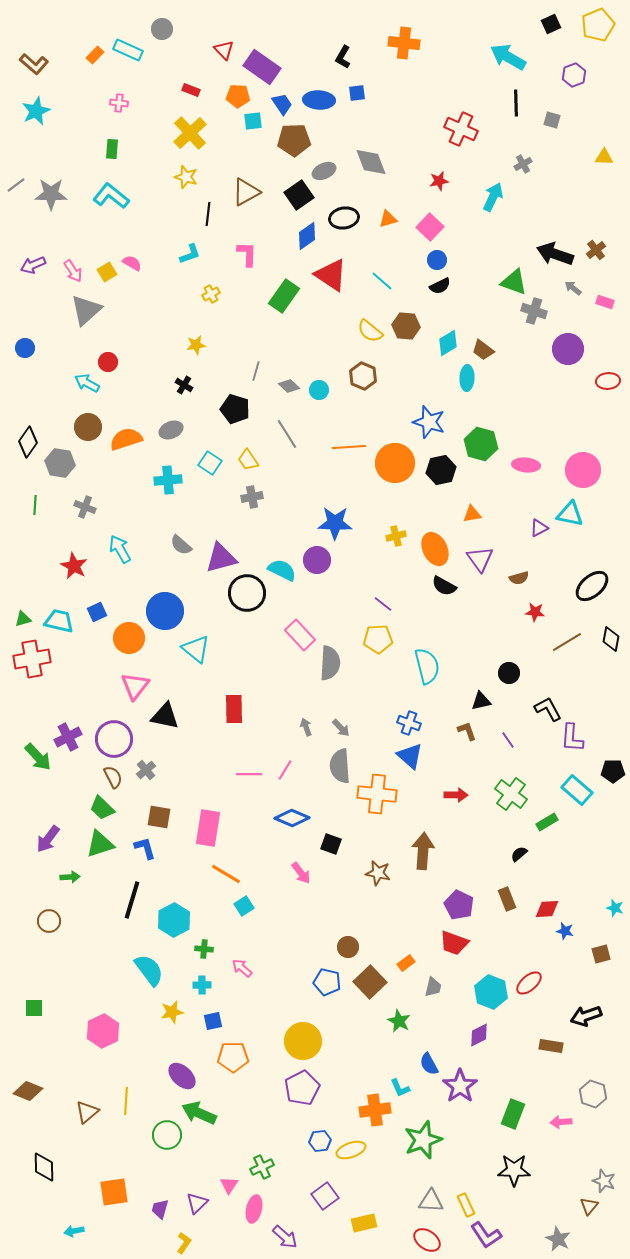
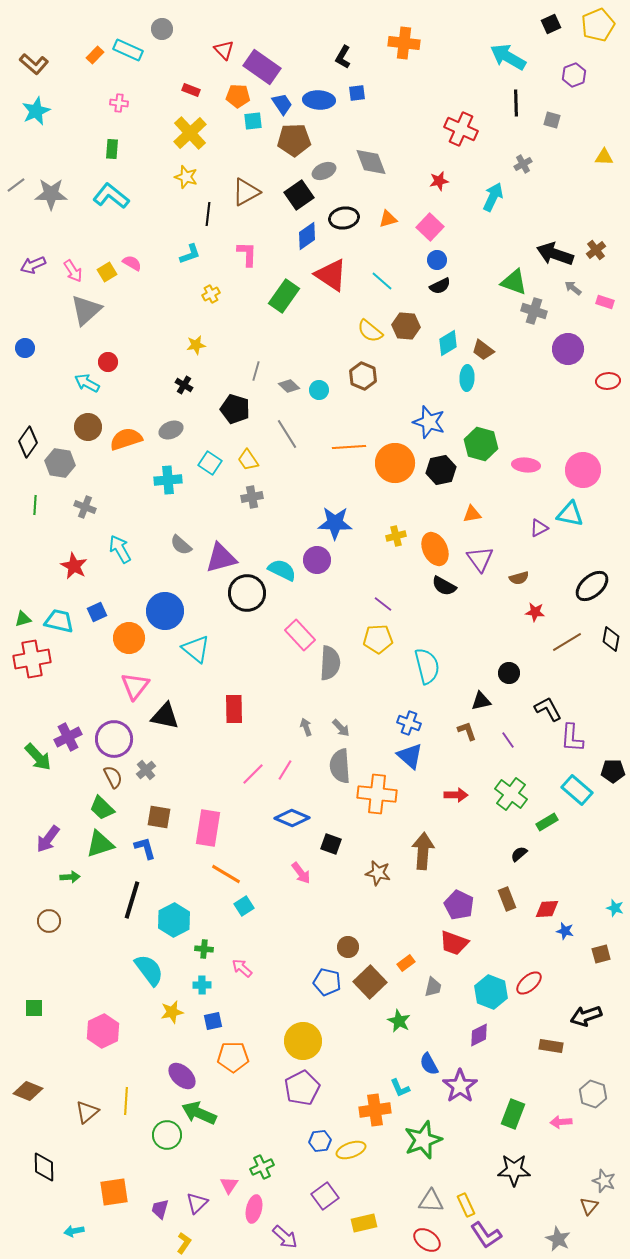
pink line at (249, 774): moved 4 px right; rotated 45 degrees counterclockwise
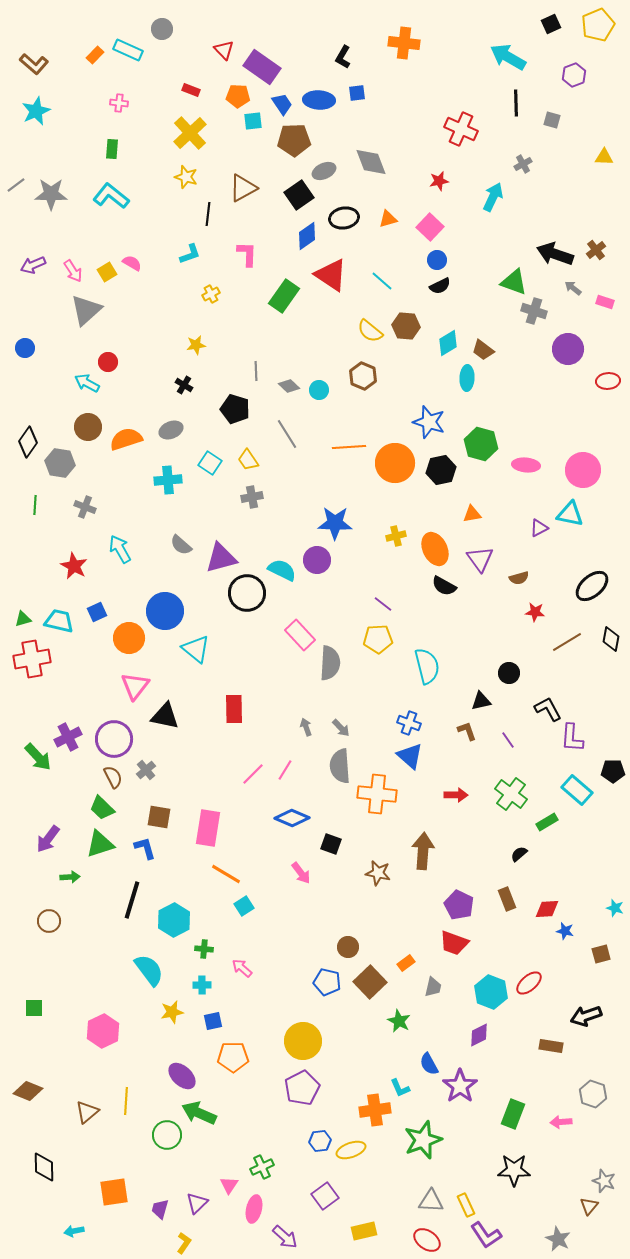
brown triangle at (246, 192): moved 3 px left, 4 px up
gray line at (256, 371): rotated 18 degrees counterclockwise
yellow rectangle at (364, 1223): moved 8 px down
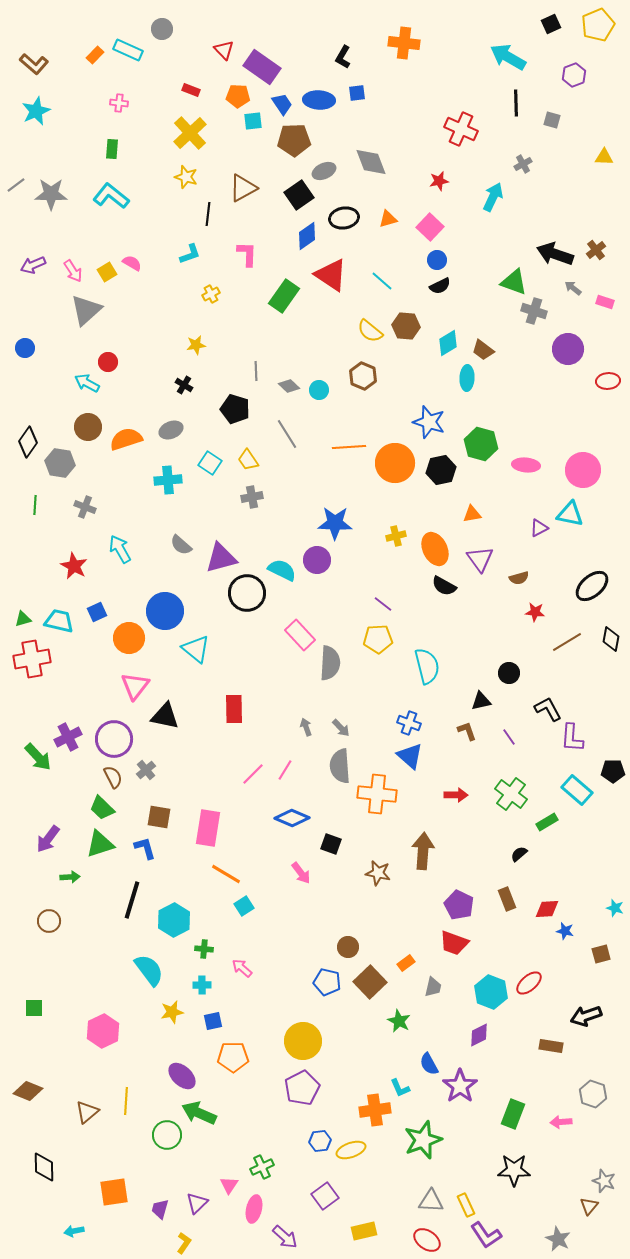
purple line at (508, 740): moved 1 px right, 3 px up
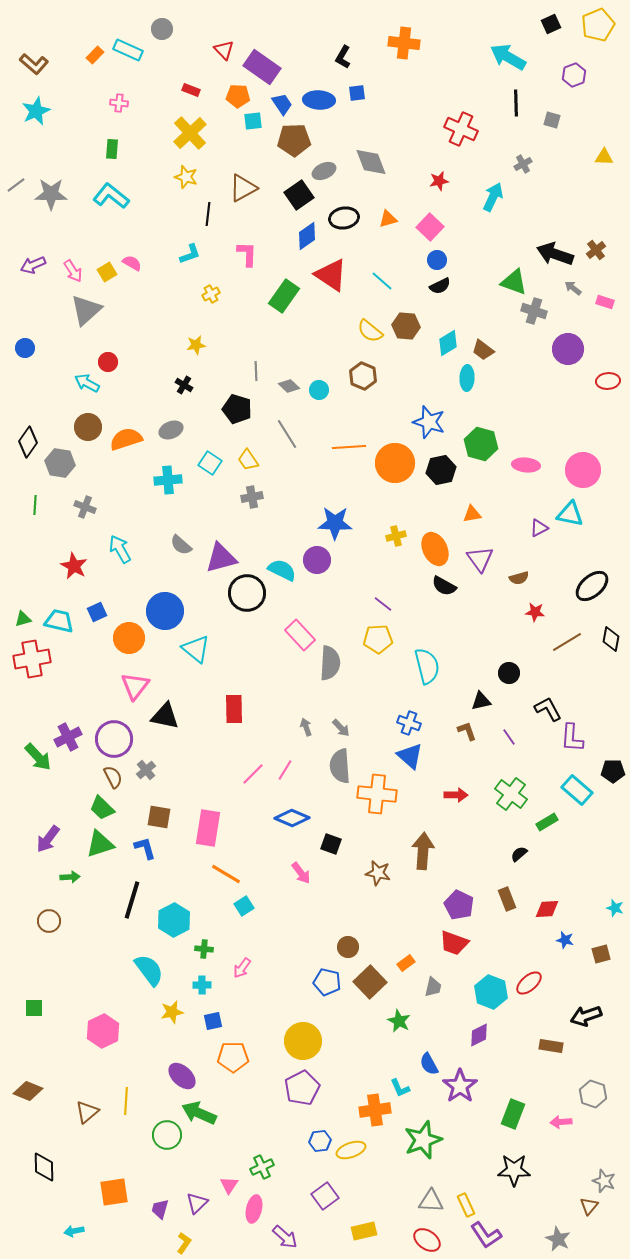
black pentagon at (235, 409): moved 2 px right
blue star at (565, 931): moved 9 px down
pink arrow at (242, 968): rotated 95 degrees counterclockwise
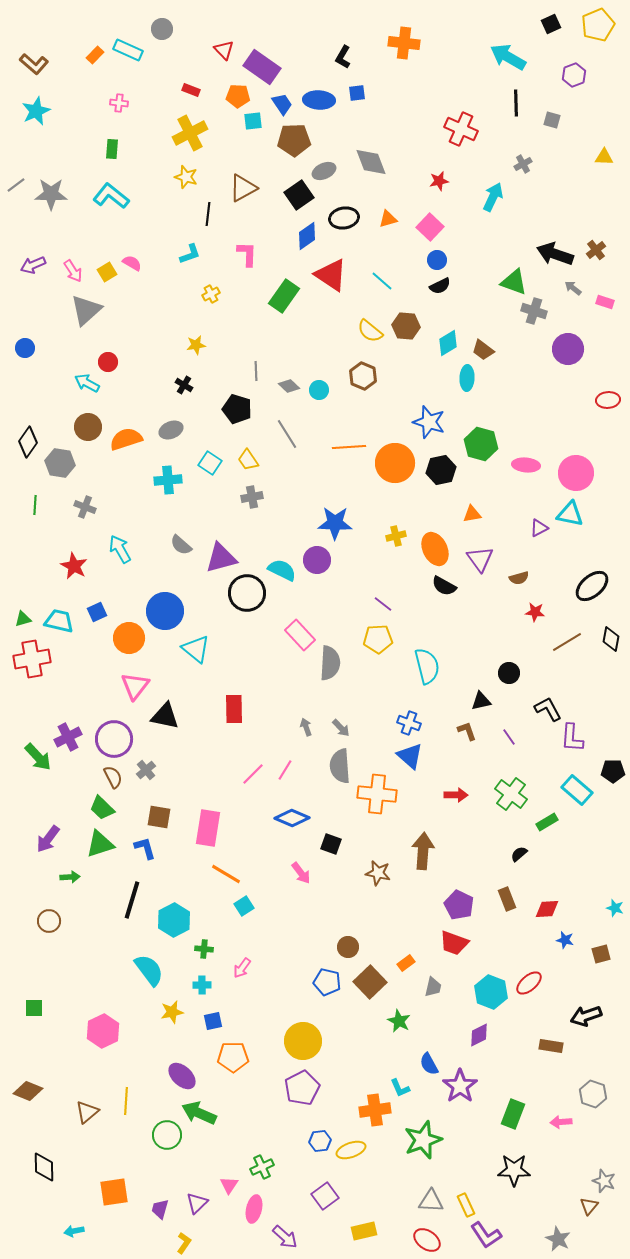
yellow cross at (190, 133): rotated 16 degrees clockwise
red ellipse at (608, 381): moved 19 px down
pink circle at (583, 470): moved 7 px left, 3 px down
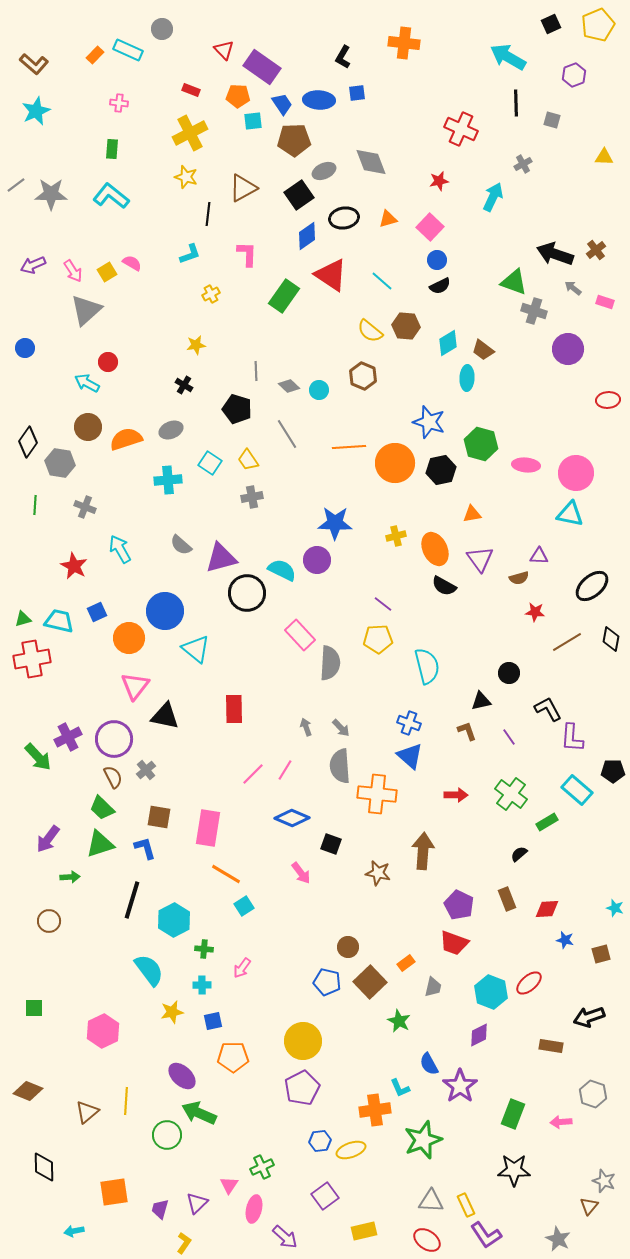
purple triangle at (539, 528): moved 28 px down; rotated 30 degrees clockwise
black arrow at (586, 1016): moved 3 px right, 1 px down
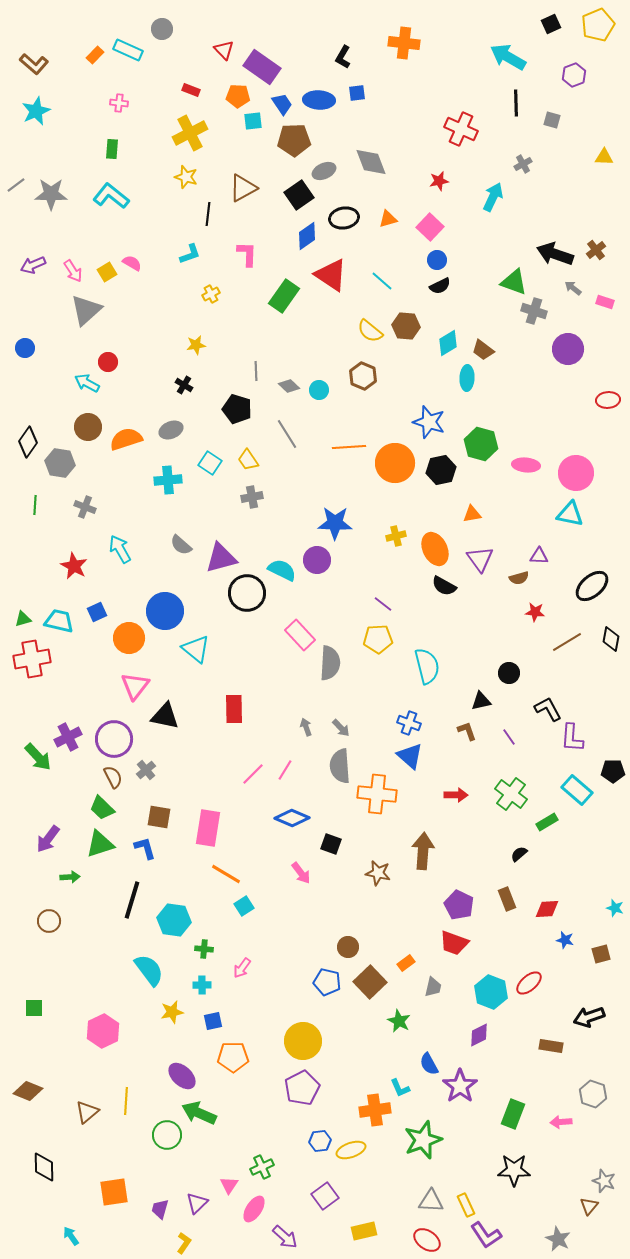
cyan hexagon at (174, 920): rotated 24 degrees counterclockwise
pink ellipse at (254, 1209): rotated 20 degrees clockwise
cyan arrow at (74, 1231): moved 3 px left, 5 px down; rotated 66 degrees clockwise
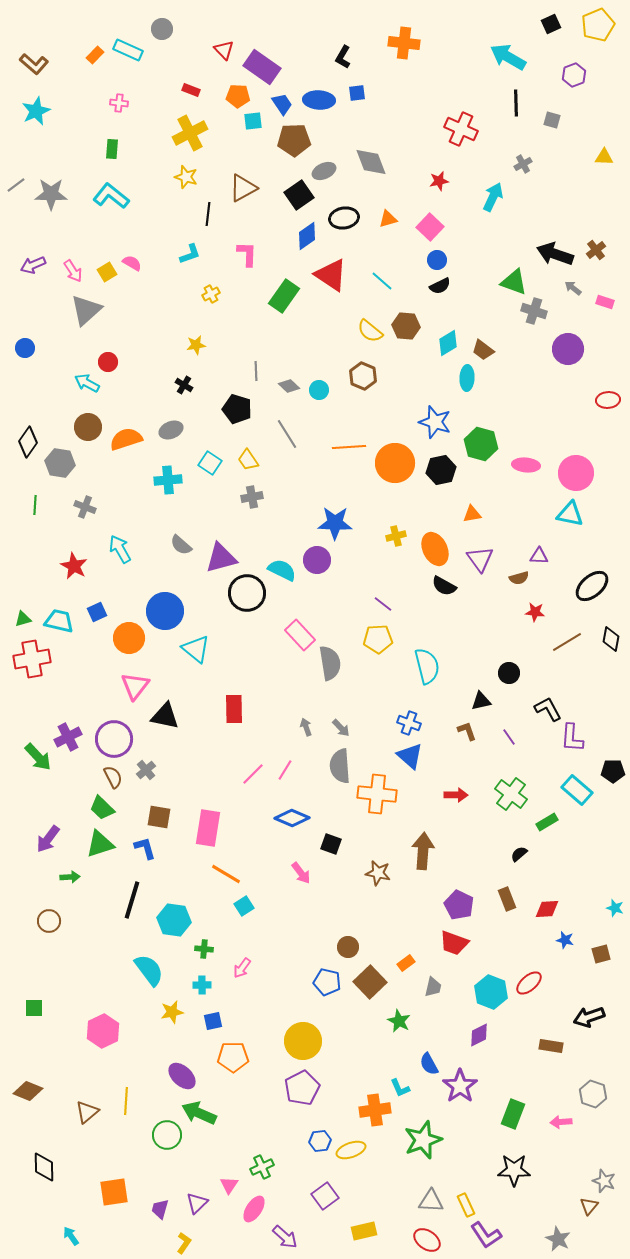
blue star at (429, 422): moved 6 px right
gray semicircle at (330, 663): rotated 12 degrees counterclockwise
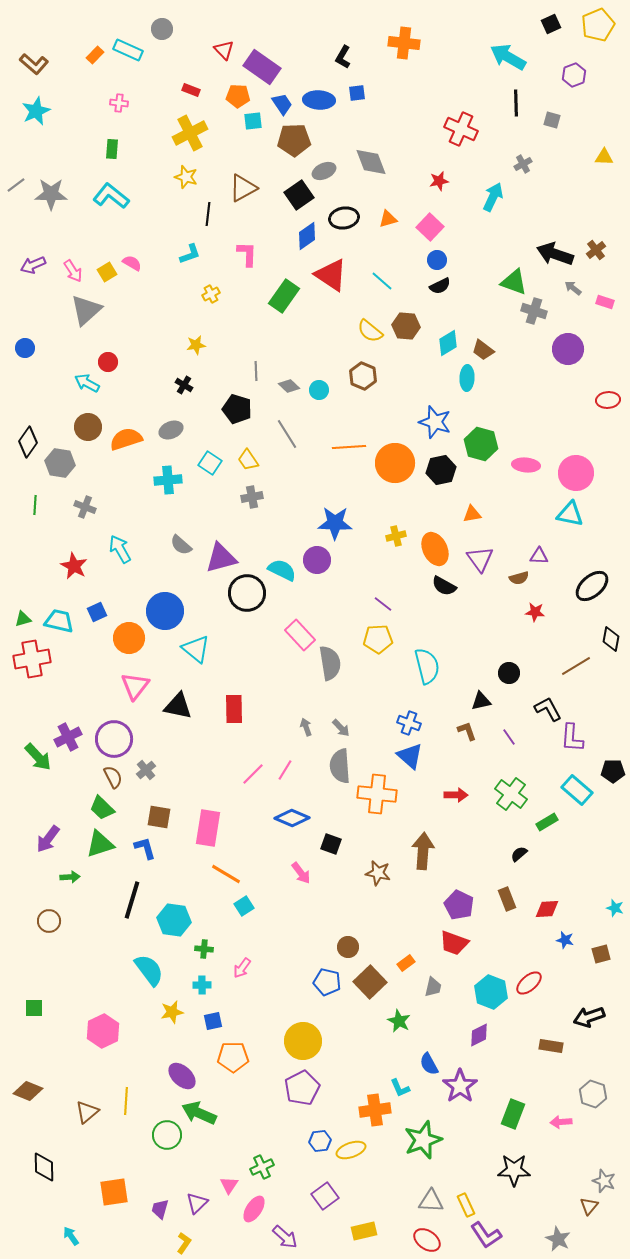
brown line at (567, 642): moved 9 px right, 24 px down
black triangle at (165, 716): moved 13 px right, 10 px up
